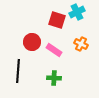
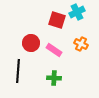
red circle: moved 1 px left, 1 px down
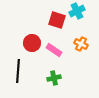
cyan cross: moved 1 px up
red circle: moved 1 px right
green cross: rotated 16 degrees counterclockwise
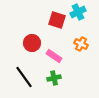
cyan cross: moved 1 px right, 1 px down
pink rectangle: moved 6 px down
black line: moved 6 px right, 6 px down; rotated 40 degrees counterclockwise
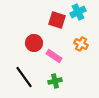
red circle: moved 2 px right
green cross: moved 1 px right, 3 px down
